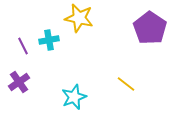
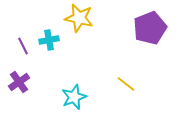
purple pentagon: rotated 16 degrees clockwise
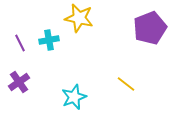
purple line: moved 3 px left, 3 px up
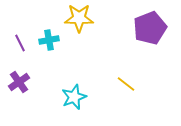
yellow star: rotated 12 degrees counterclockwise
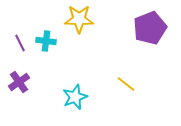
yellow star: moved 1 px down
cyan cross: moved 3 px left, 1 px down; rotated 18 degrees clockwise
cyan star: moved 1 px right
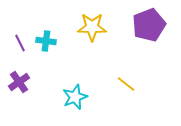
yellow star: moved 13 px right, 8 px down
purple pentagon: moved 1 px left, 3 px up
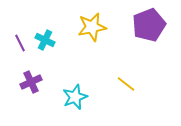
yellow star: rotated 12 degrees counterclockwise
cyan cross: moved 1 px left, 1 px up; rotated 18 degrees clockwise
purple cross: moved 12 px right; rotated 10 degrees clockwise
